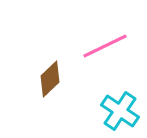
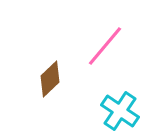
pink line: rotated 24 degrees counterclockwise
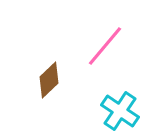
brown diamond: moved 1 px left, 1 px down
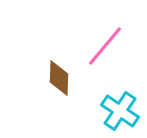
brown diamond: moved 10 px right, 2 px up; rotated 45 degrees counterclockwise
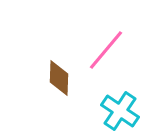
pink line: moved 1 px right, 4 px down
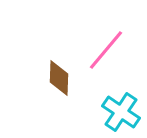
cyan cross: moved 1 px right, 1 px down
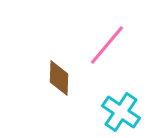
pink line: moved 1 px right, 5 px up
